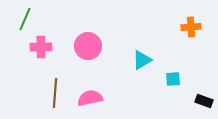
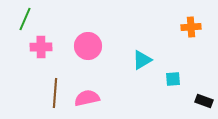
pink semicircle: moved 3 px left
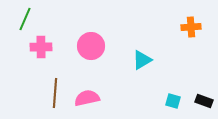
pink circle: moved 3 px right
cyan square: moved 22 px down; rotated 21 degrees clockwise
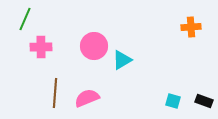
pink circle: moved 3 px right
cyan triangle: moved 20 px left
pink semicircle: rotated 10 degrees counterclockwise
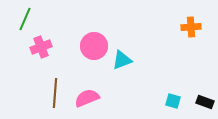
pink cross: rotated 20 degrees counterclockwise
cyan triangle: rotated 10 degrees clockwise
black rectangle: moved 1 px right, 1 px down
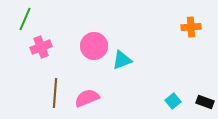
cyan square: rotated 35 degrees clockwise
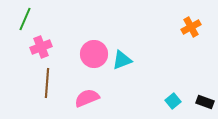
orange cross: rotated 24 degrees counterclockwise
pink circle: moved 8 px down
brown line: moved 8 px left, 10 px up
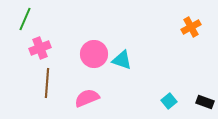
pink cross: moved 1 px left, 1 px down
cyan triangle: rotated 40 degrees clockwise
cyan square: moved 4 px left
